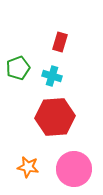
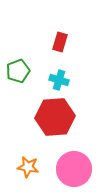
green pentagon: moved 3 px down
cyan cross: moved 7 px right, 4 px down
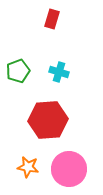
red rectangle: moved 8 px left, 23 px up
cyan cross: moved 8 px up
red hexagon: moved 7 px left, 3 px down
pink circle: moved 5 px left
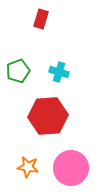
red rectangle: moved 11 px left
red hexagon: moved 4 px up
pink circle: moved 2 px right, 1 px up
